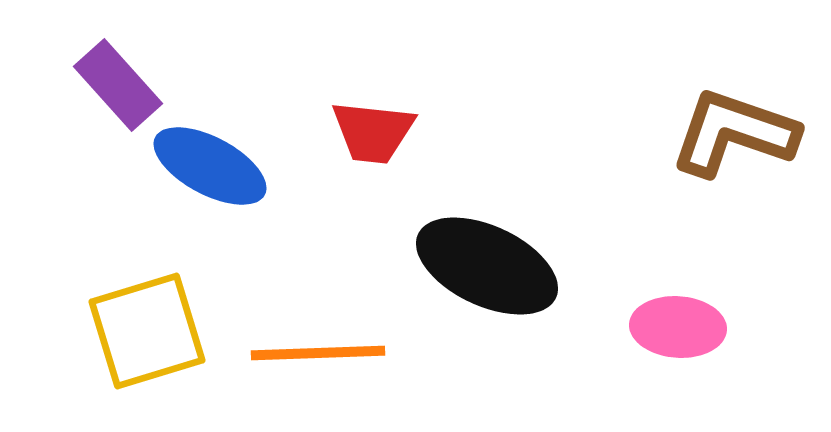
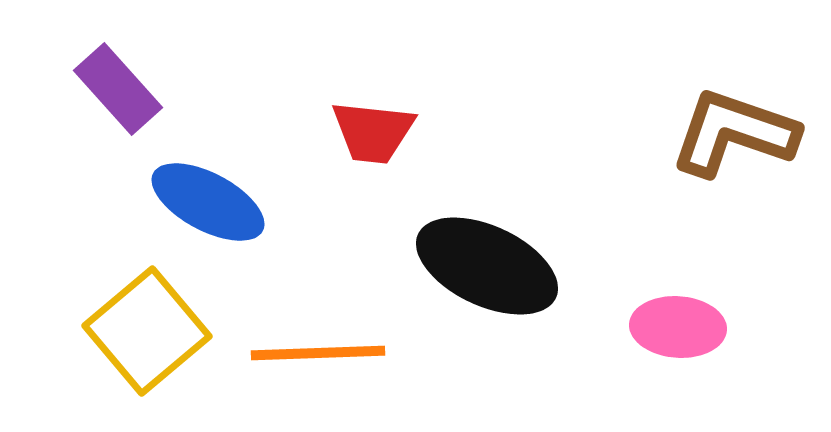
purple rectangle: moved 4 px down
blue ellipse: moved 2 px left, 36 px down
yellow square: rotated 23 degrees counterclockwise
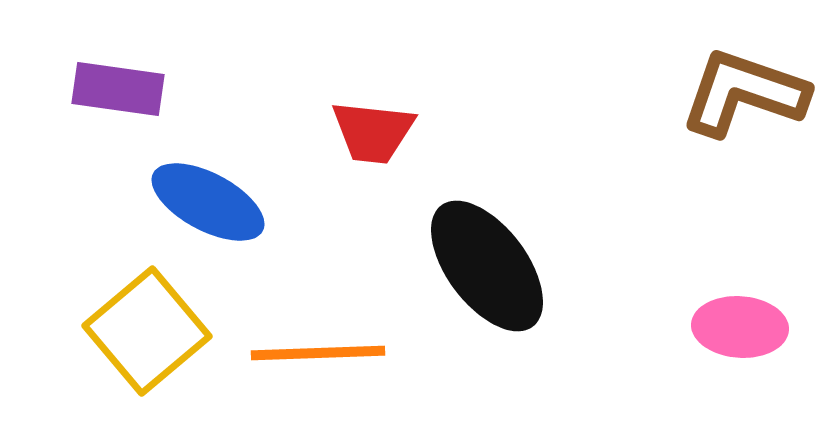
purple rectangle: rotated 40 degrees counterclockwise
brown L-shape: moved 10 px right, 40 px up
black ellipse: rotated 28 degrees clockwise
pink ellipse: moved 62 px right
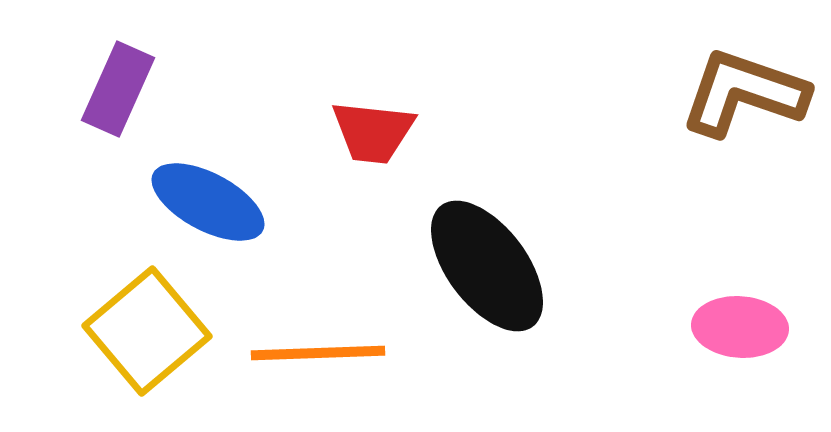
purple rectangle: rotated 74 degrees counterclockwise
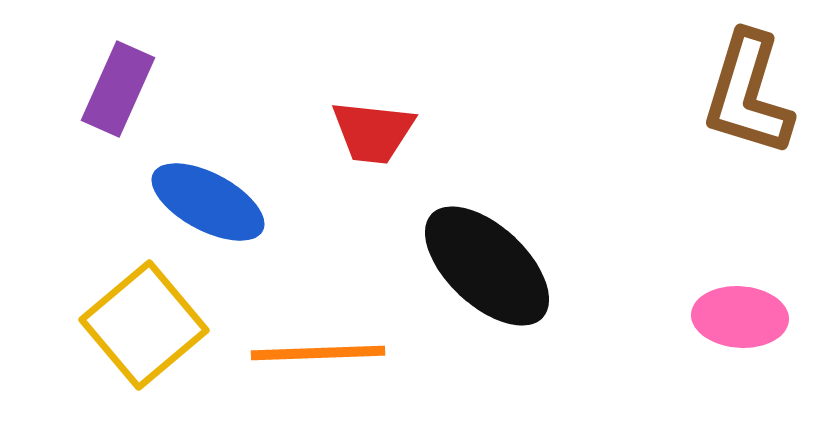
brown L-shape: moved 4 px right, 1 px down; rotated 92 degrees counterclockwise
black ellipse: rotated 10 degrees counterclockwise
pink ellipse: moved 10 px up
yellow square: moved 3 px left, 6 px up
